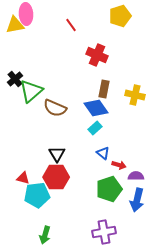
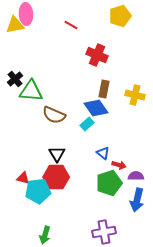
red line: rotated 24 degrees counterclockwise
green triangle: rotated 45 degrees clockwise
brown semicircle: moved 1 px left, 7 px down
cyan rectangle: moved 8 px left, 4 px up
green pentagon: moved 6 px up
cyan pentagon: moved 1 px right, 4 px up
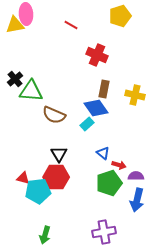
black triangle: moved 2 px right
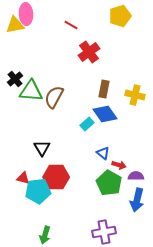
red cross: moved 8 px left, 3 px up; rotated 30 degrees clockwise
blue diamond: moved 9 px right, 6 px down
brown semicircle: moved 18 px up; rotated 95 degrees clockwise
black triangle: moved 17 px left, 6 px up
green pentagon: rotated 25 degrees counterclockwise
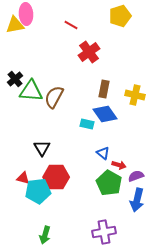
cyan rectangle: rotated 56 degrees clockwise
purple semicircle: rotated 21 degrees counterclockwise
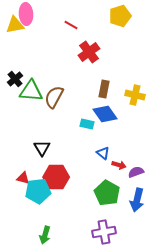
purple semicircle: moved 4 px up
green pentagon: moved 2 px left, 10 px down
